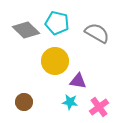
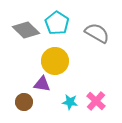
cyan pentagon: rotated 20 degrees clockwise
purple triangle: moved 36 px left, 3 px down
pink cross: moved 3 px left, 6 px up; rotated 12 degrees counterclockwise
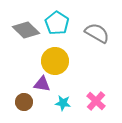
cyan star: moved 7 px left, 1 px down
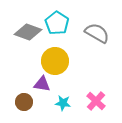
gray diamond: moved 2 px right, 2 px down; rotated 24 degrees counterclockwise
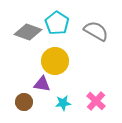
gray semicircle: moved 1 px left, 2 px up
cyan star: rotated 14 degrees counterclockwise
